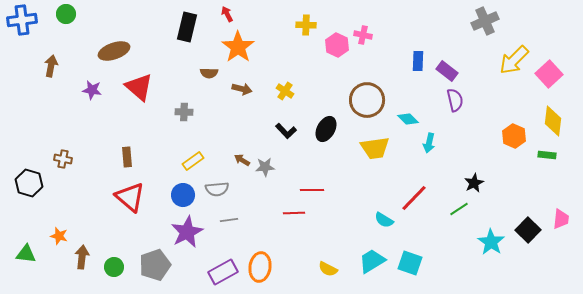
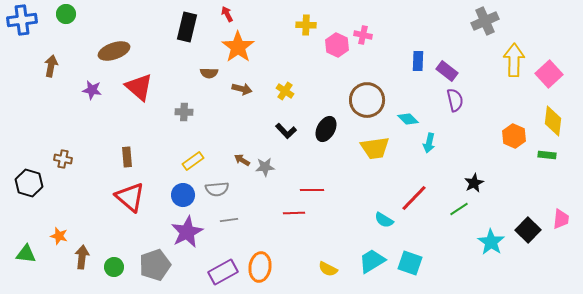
yellow arrow at (514, 60): rotated 136 degrees clockwise
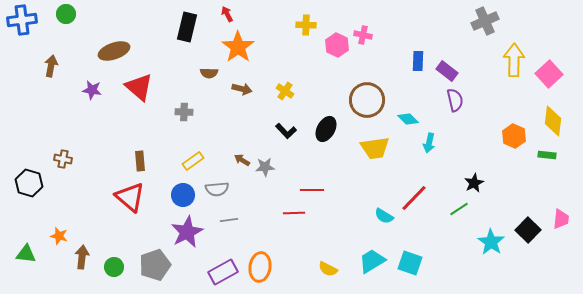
brown rectangle at (127, 157): moved 13 px right, 4 px down
cyan semicircle at (384, 220): moved 4 px up
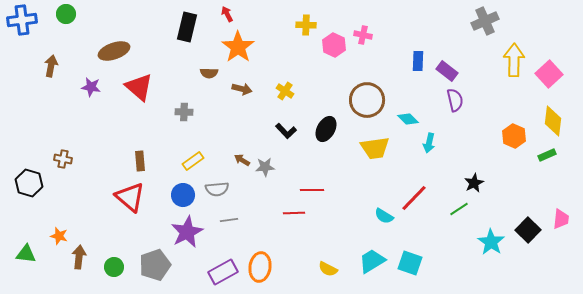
pink hexagon at (337, 45): moved 3 px left
purple star at (92, 90): moved 1 px left, 3 px up
green rectangle at (547, 155): rotated 30 degrees counterclockwise
brown arrow at (82, 257): moved 3 px left
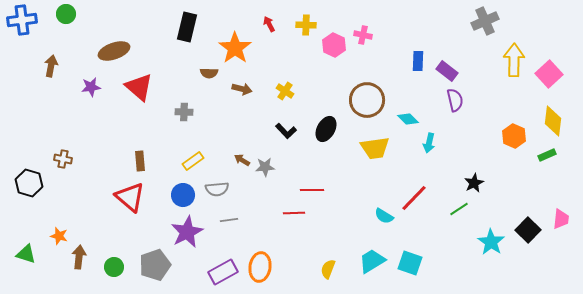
red arrow at (227, 14): moved 42 px right, 10 px down
orange star at (238, 47): moved 3 px left, 1 px down
purple star at (91, 87): rotated 18 degrees counterclockwise
green triangle at (26, 254): rotated 10 degrees clockwise
yellow semicircle at (328, 269): rotated 84 degrees clockwise
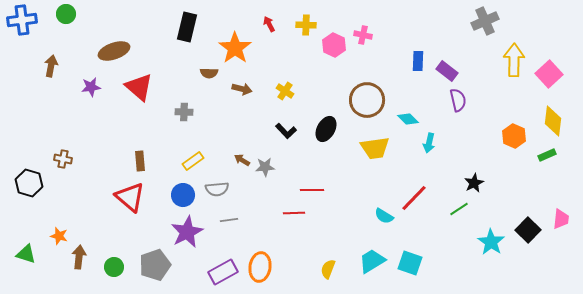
purple semicircle at (455, 100): moved 3 px right
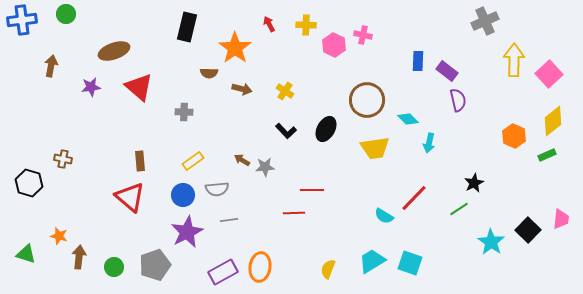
yellow diamond at (553, 121): rotated 44 degrees clockwise
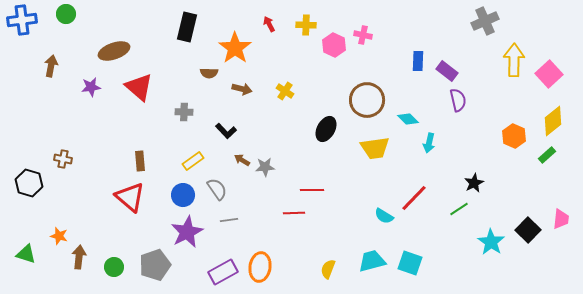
black L-shape at (286, 131): moved 60 px left
green rectangle at (547, 155): rotated 18 degrees counterclockwise
gray semicircle at (217, 189): rotated 120 degrees counterclockwise
cyan trapezoid at (372, 261): rotated 16 degrees clockwise
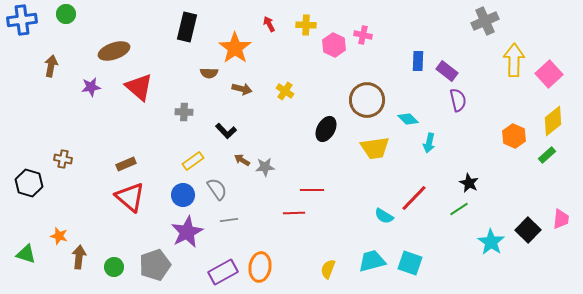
brown rectangle at (140, 161): moved 14 px left, 3 px down; rotated 72 degrees clockwise
black star at (474, 183): moved 5 px left; rotated 18 degrees counterclockwise
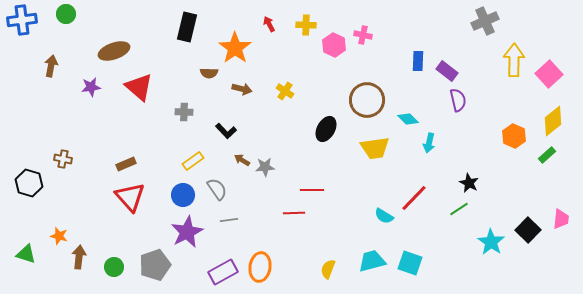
red triangle at (130, 197): rotated 8 degrees clockwise
